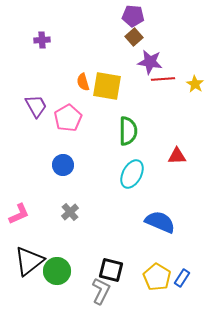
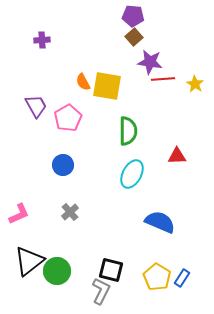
orange semicircle: rotated 12 degrees counterclockwise
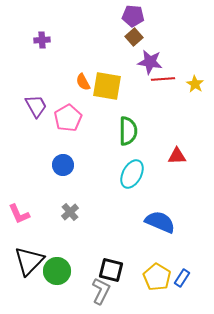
pink L-shape: rotated 90 degrees clockwise
black triangle: rotated 8 degrees counterclockwise
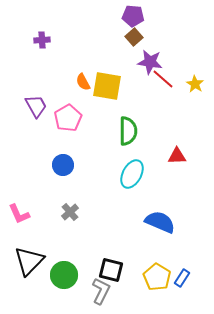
red line: rotated 45 degrees clockwise
green circle: moved 7 px right, 4 px down
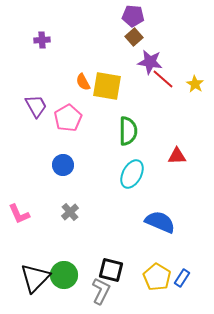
black triangle: moved 6 px right, 17 px down
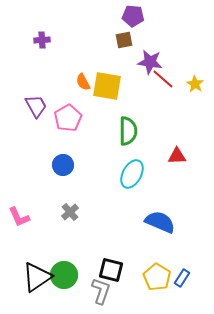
brown square: moved 10 px left, 3 px down; rotated 30 degrees clockwise
pink L-shape: moved 3 px down
black triangle: moved 2 px right, 1 px up; rotated 12 degrees clockwise
gray L-shape: rotated 8 degrees counterclockwise
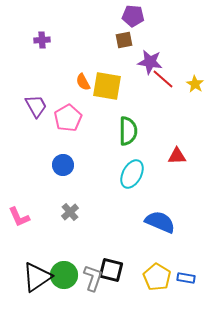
blue rectangle: moved 4 px right; rotated 66 degrees clockwise
gray L-shape: moved 8 px left, 13 px up
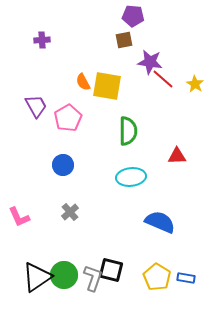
cyan ellipse: moved 1 px left, 3 px down; rotated 56 degrees clockwise
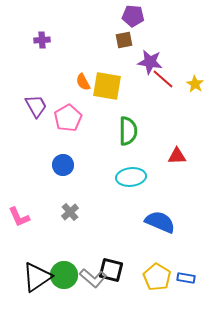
gray L-shape: rotated 112 degrees clockwise
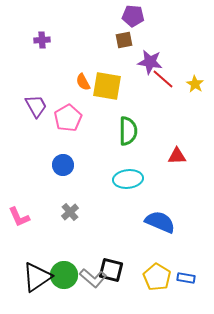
cyan ellipse: moved 3 px left, 2 px down
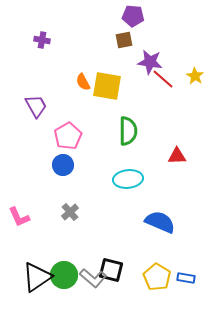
purple cross: rotated 14 degrees clockwise
yellow star: moved 8 px up
pink pentagon: moved 18 px down
